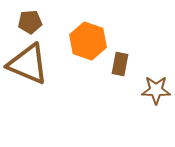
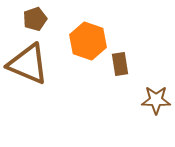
brown pentagon: moved 5 px right, 3 px up; rotated 15 degrees counterclockwise
brown rectangle: rotated 20 degrees counterclockwise
brown star: moved 10 px down
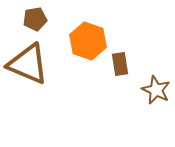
brown pentagon: rotated 10 degrees clockwise
brown star: moved 10 px up; rotated 24 degrees clockwise
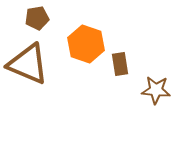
brown pentagon: moved 2 px right, 1 px up
orange hexagon: moved 2 px left, 3 px down
brown star: rotated 20 degrees counterclockwise
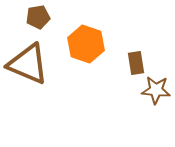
brown pentagon: moved 1 px right, 1 px up
brown rectangle: moved 16 px right, 1 px up
